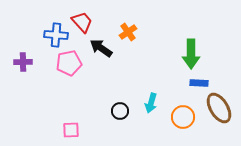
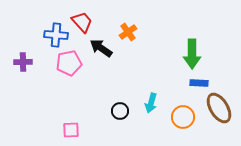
green arrow: moved 1 px right
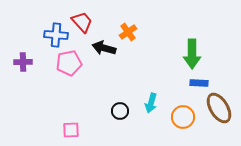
black arrow: moved 3 px right; rotated 20 degrees counterclockwise
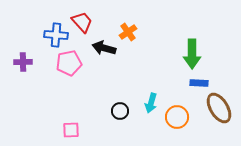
orange circle: moved 6 px left
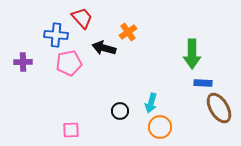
red trapezoid: moved 4 px up
blue rectangle: moved 4 px right
orange circle: moved 17 px left, 10 px down
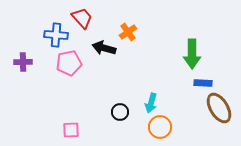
black circle: moved 1 px down
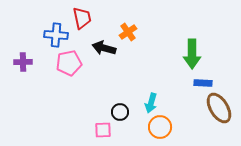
red trapezoid: rotated 30 degrees clockwise
pink square: moved 32 px right
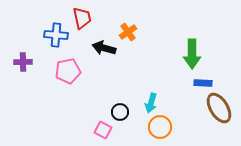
pink pentagon: moved 1 px left, 8 px down
pink square: rotated 30 degrees clockwise
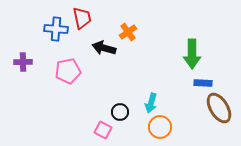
blue cross: moved 6 px up
